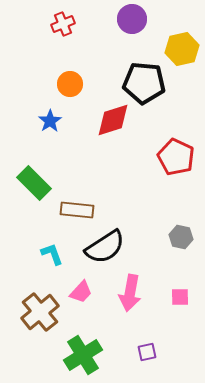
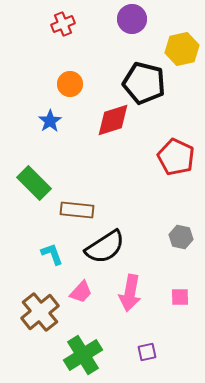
black pentagon: rotated 9 degrees clockwise
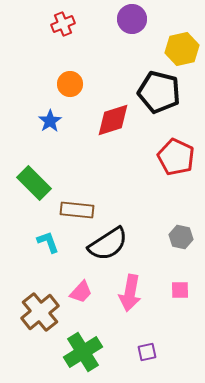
black pentagon: moved 15 px right, 9 px down
black semicircle: moved 3 px right, 3 px up
cyan L-shape: moved 4 px left, 12 px up
pink square: moved 7 px up
green cross: moved 3 px up
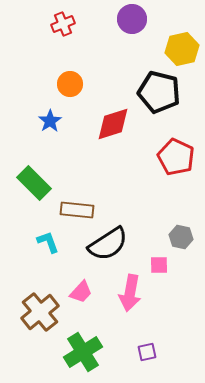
red diamond: moved 4 px down
pink square: moved 21 px left, 25 px up
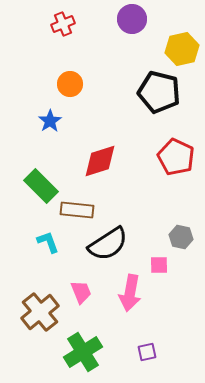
red diamond: moved 13 px left, 37 px down
green rectangle: moved 7 px right, 3 px down
pink trapezoid: rotated 65 degrees counterclockwise
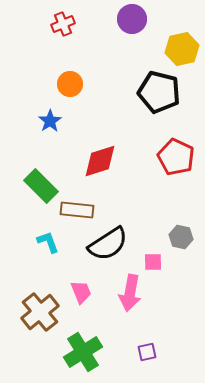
pink square: moved 6 px left, 3 px up
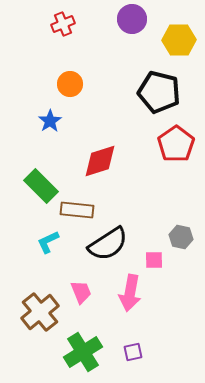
yellow hexagon: moved 3 px left, 9 px up; rotated 12 degrees clockwise
red pentagon: moved 13 px up; rotated 12 degrees clockwise
cyan L-shape: rotated 95 degrees counterclockwise
pink square: moved 1 px right, 2 px up
purple square: moved 14 px left
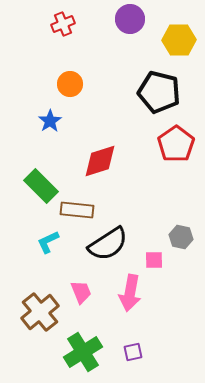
purple circle: moved 2 px left
